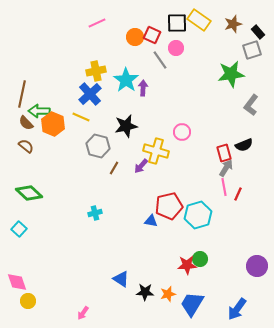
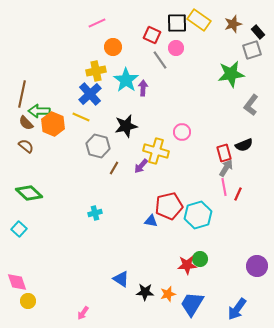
orange circle at (135, 37): moved 22 px left, 10 px down
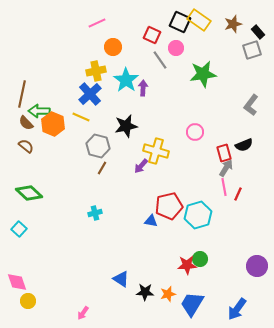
black square at (177, 23): moved 3 px right, 1 px up; rotated 25 degrees clockwise
green star at (231, 74): moved 28 px left
pink circle at (182, 132): moved 13 px right
brown line at (114, 168): moved 12 px left
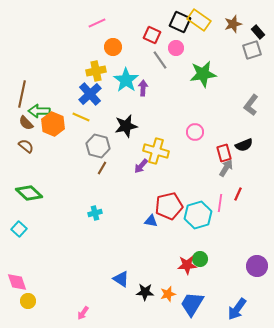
pink line at (224, 187): moved 4 px left, 16 px down; rotated 18 degrees clockwise
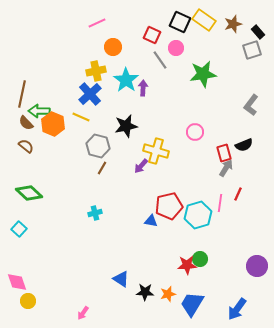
yellow rectangle at (199, 20): moved 5 px right
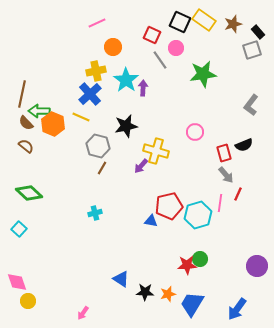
gray arrow at (226, 168): moved 7 px down; rotated 108 degrees clockwise
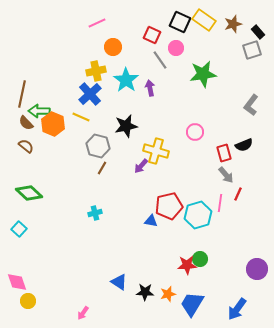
purple arrow at (143, 88): moved 7 px right; rotated 14 degrees counterclockwise
purple circle at (257, 266): moved 3 px down
blue triangle at (121, 279): moved 2 px left, 3 px down
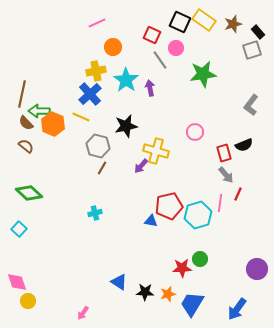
red star at (187, 265): moved 5 px left, 3 px down
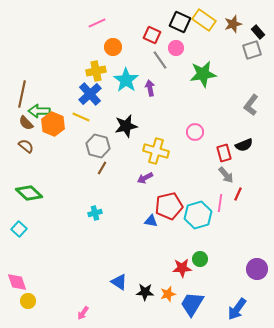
purple arrow at (141, 166): moved 4 px right, 12 px down; rotated 21 degrees clockwise
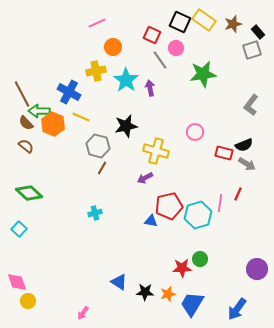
brown line at (22, 94): rotated 40 degrees counterclockwise
blue cross at (90, 94): moved 21 px left, 2 px up; rotated 20 degrees counterclockwise
red rectangle at (224, 153): rotated 60 degrees counterclockwise
gray arrow at (226, 175): moved 21 px right, 11 px up; rotated 18 degrees counterclockwise
